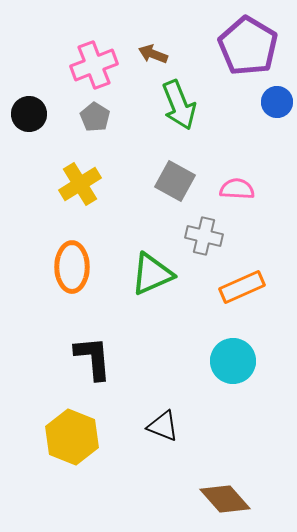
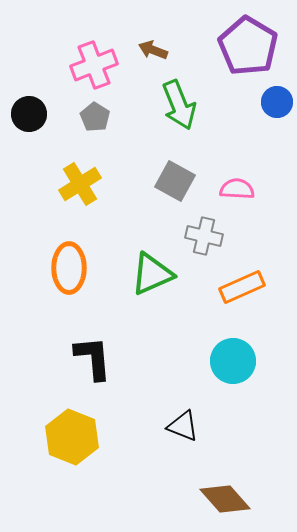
brown arrow: moved 4 px up
orange ellipse: moved 3 px left, 1 px down
black triangle: moved 20 px right
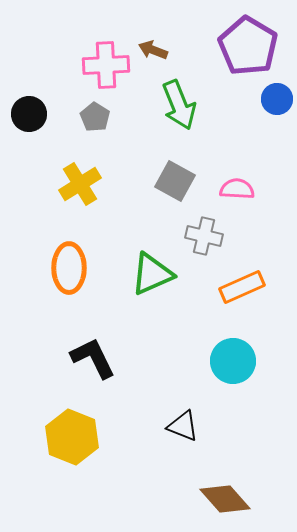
pink cross: moved 12 px right; rotated 18 degrees clockwise
blue circle: moved 3 px up
black L-shape: rotated 21 degrees counterclockwise
